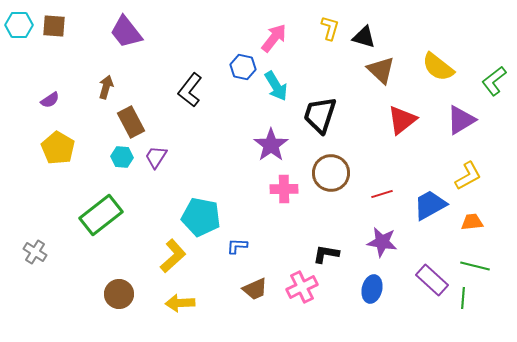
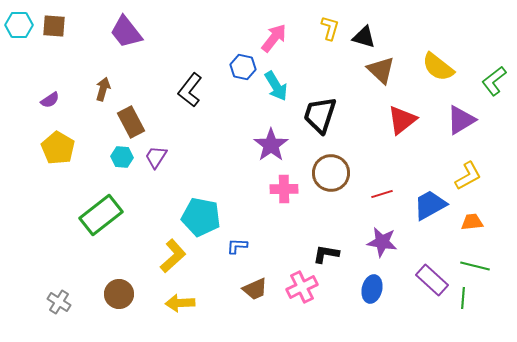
brown arrow at (106, 87): moved 3 px left, 2 px down
gray cross at (35, 252): moved 24 px right, 50 px down
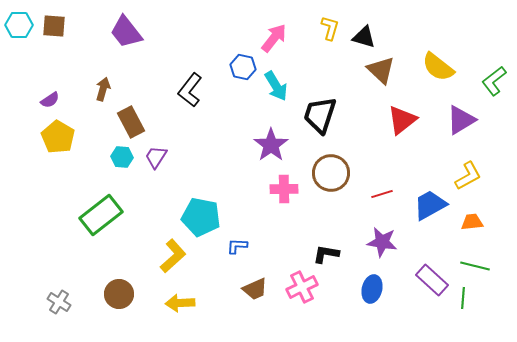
yellow pentagon at (58, 148): moved 11 px up
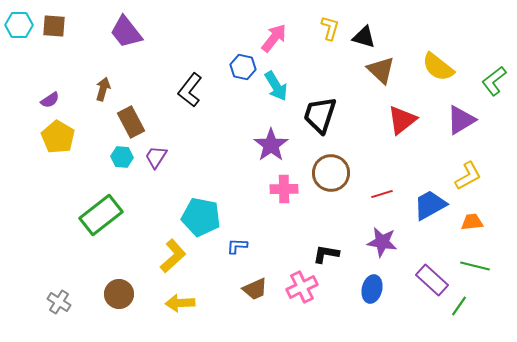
green line at (463, 298): moved 4 px left, 8 px down; rotated 30 degrees clockwise
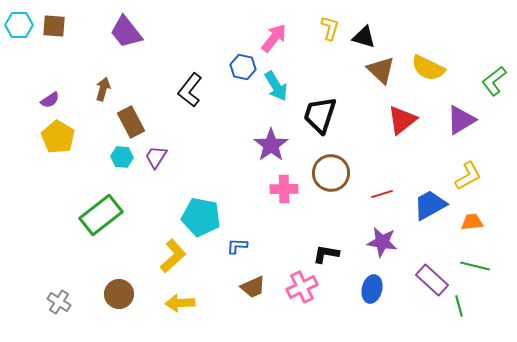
yellow semicircle at (438, 67): moved 10 px left, 1 px down; rotated 12 degrees counterclockwise
brown trapezoid at (255, 289): moved 2 px left, 2 px up
green line at (459, 306): rotated 50 degrees counterclockwise
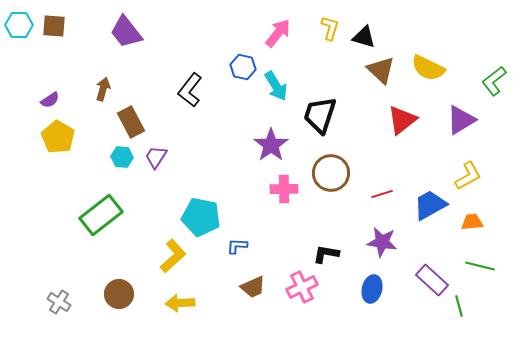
pink arrow at (274, 38): moved 4 px right, 5 px up
green line at (475, 266): moved 5 px right
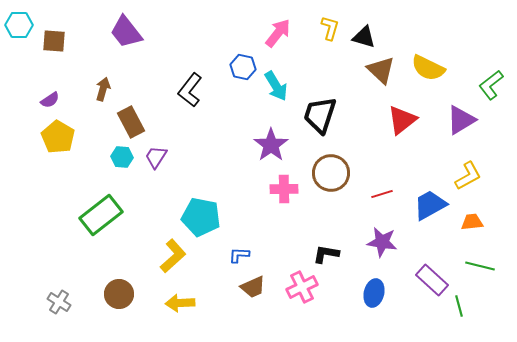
brown square at (54, 26): moved 15 px down
green L-shape at (494, 81): moved 3 px left, 4 px down
blue L-shape at (237, 246): moved 2 px right, 9 px down
blue ellipse at (372, 289): moved 2 px right, 4 px down
